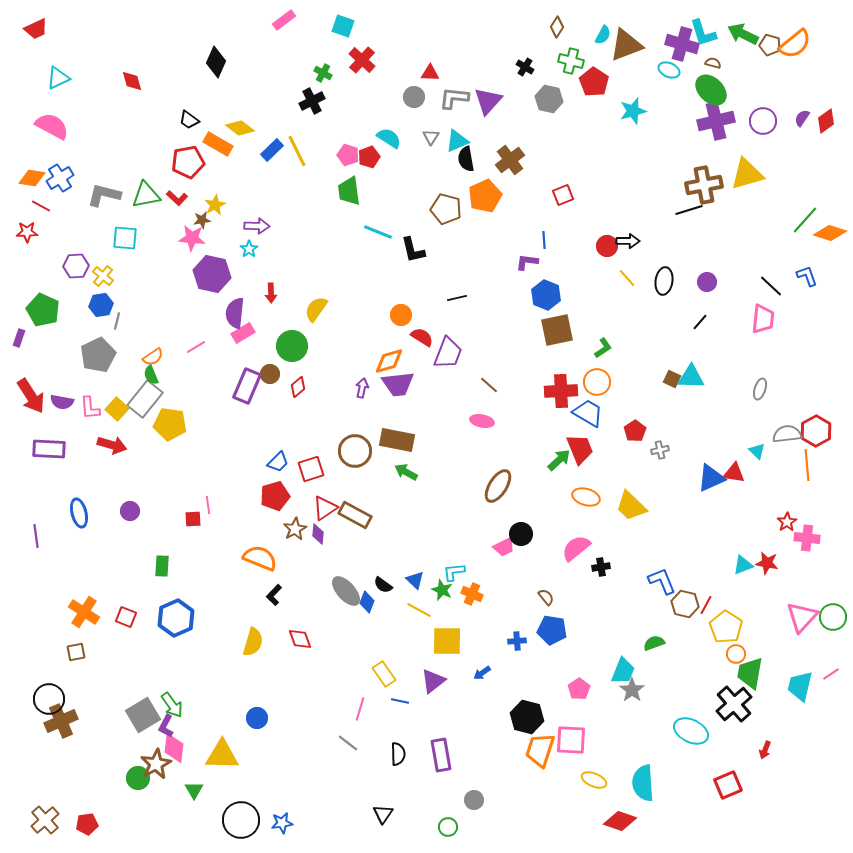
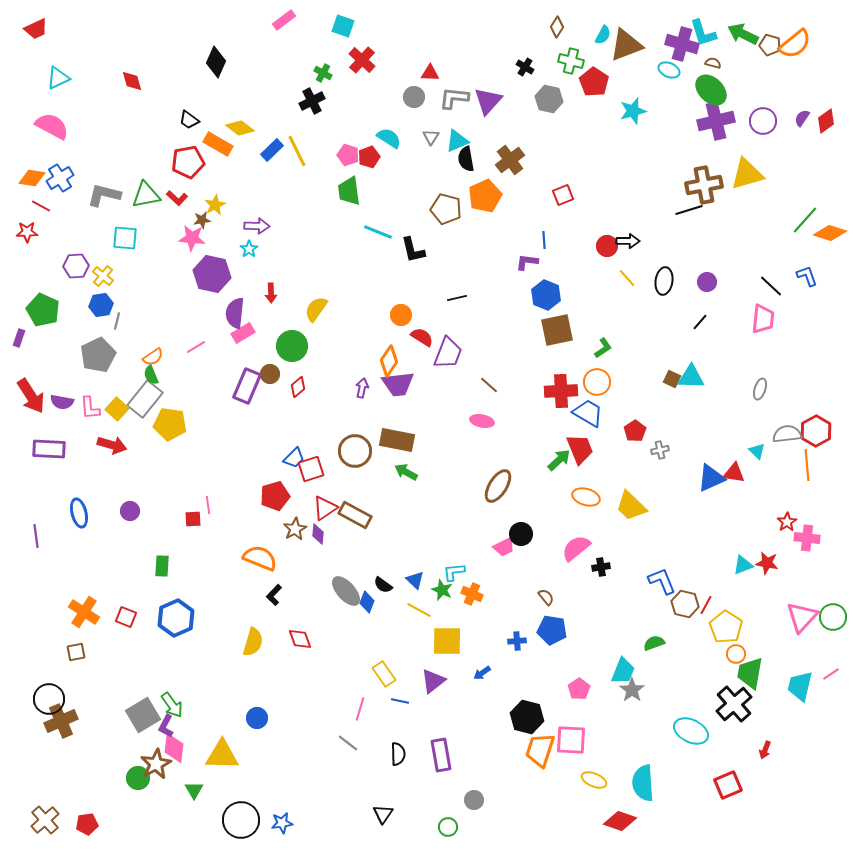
orange diamond at (389, 361): rotated 40 degrees counterclockwise
blue trapezoid at (278, 462): moved 16 px right, 4 px up
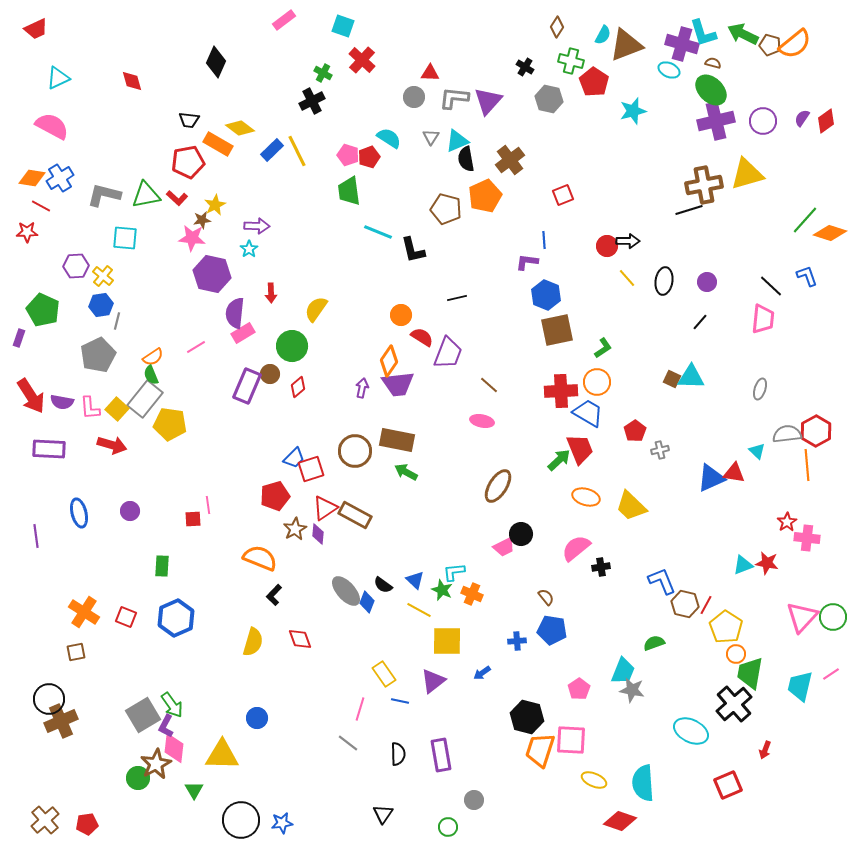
black trapezoid at (189, 120): rotated 30 degrees counterclockwise
gray star at (632, 690): rotated 25 degrees counterclockwise
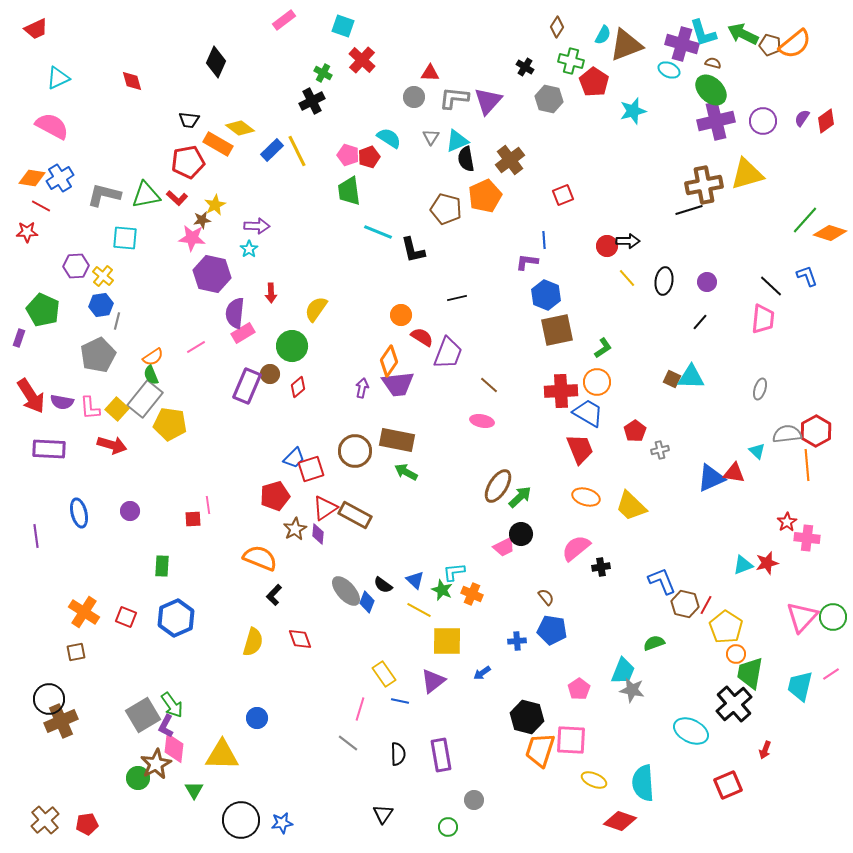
green arrow at (559, 460): moved 39 px left, 37 px down
red star at (767, 563): rotated 25 degrees counterclockwise
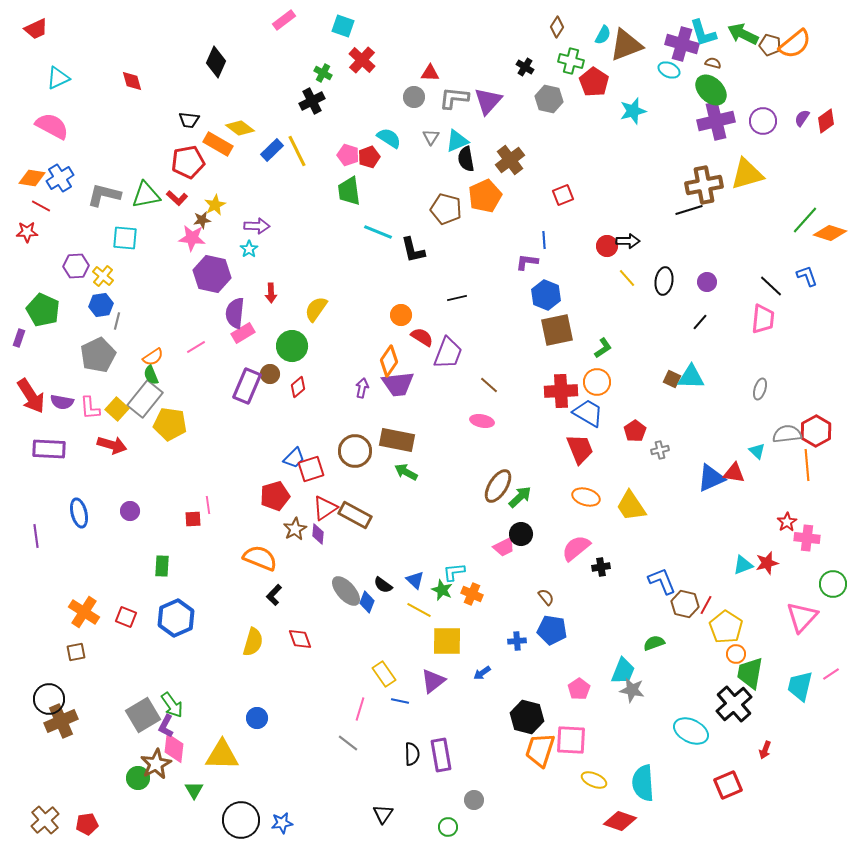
yellow trapezoid at (631, 506): rotated 12 degrees clockwise
green circle at (833, 617): moved 33 px up
black semicircle at (398, 754): moved 14 px right
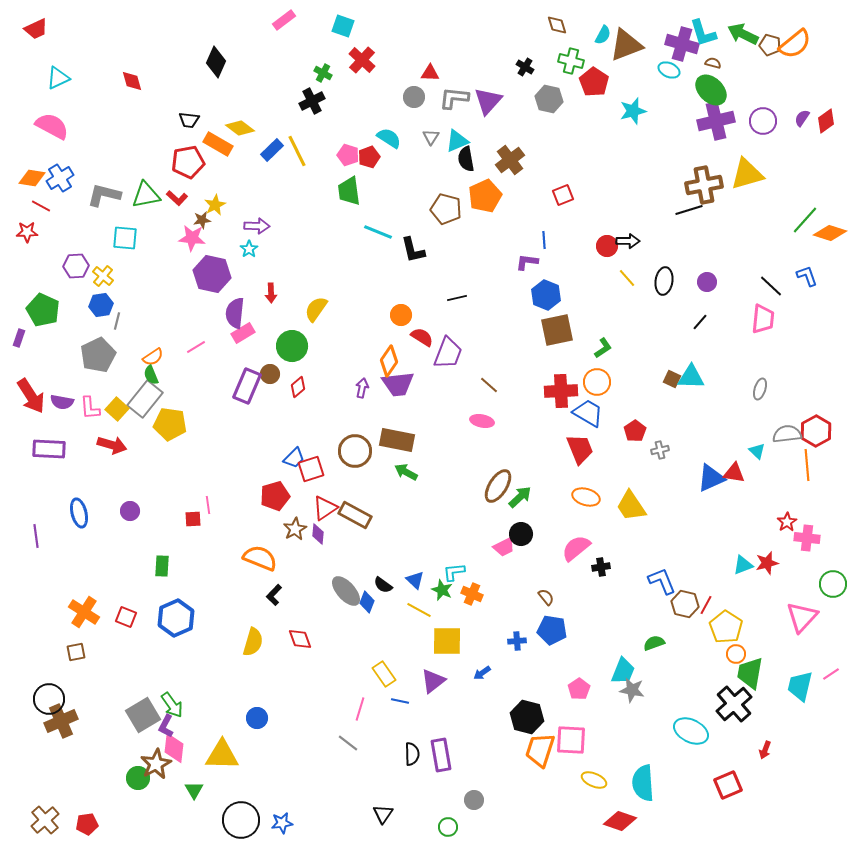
brown diamond at (557, 27): moved 2 px up; rotated 50 degrees counterclockwise
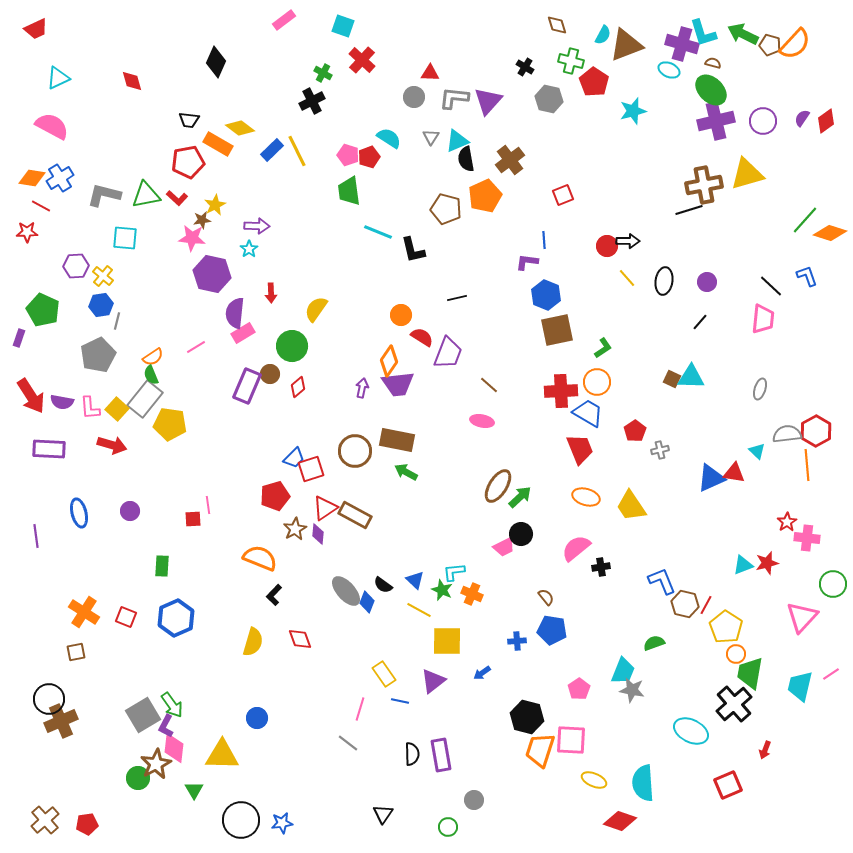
orange semicircle at (795, 44): rotated 8 degrees counterclockwise
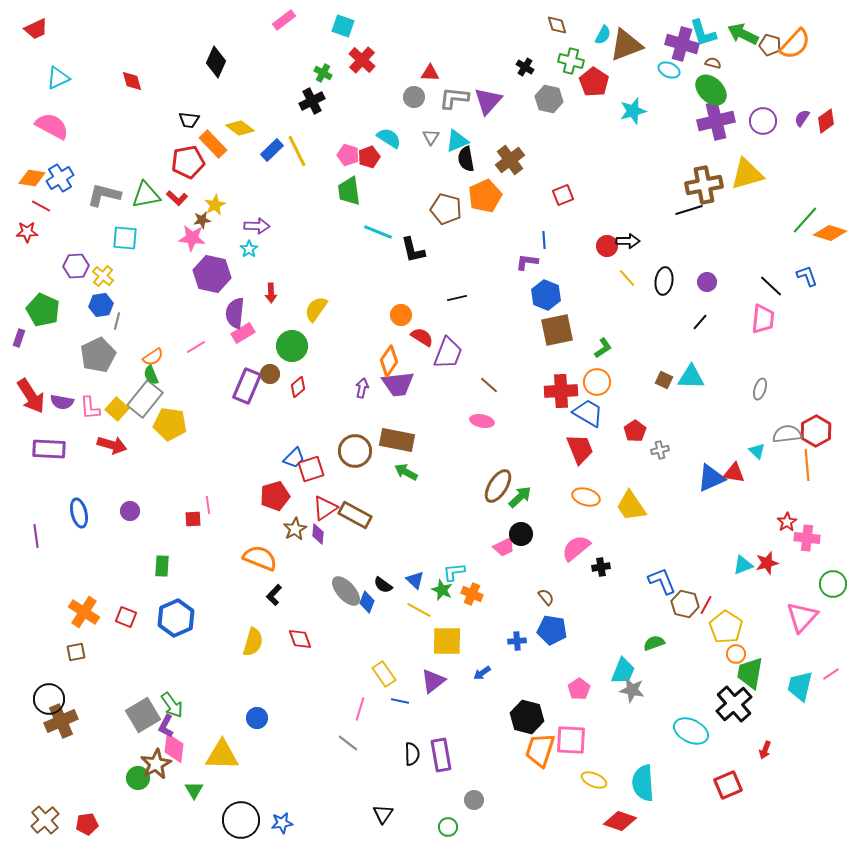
orange rectangle at (218, 144): moved 5 px left; rotated 16 degrees clockwise
brown square at (672, 379): moved 8 px left, 1 px down
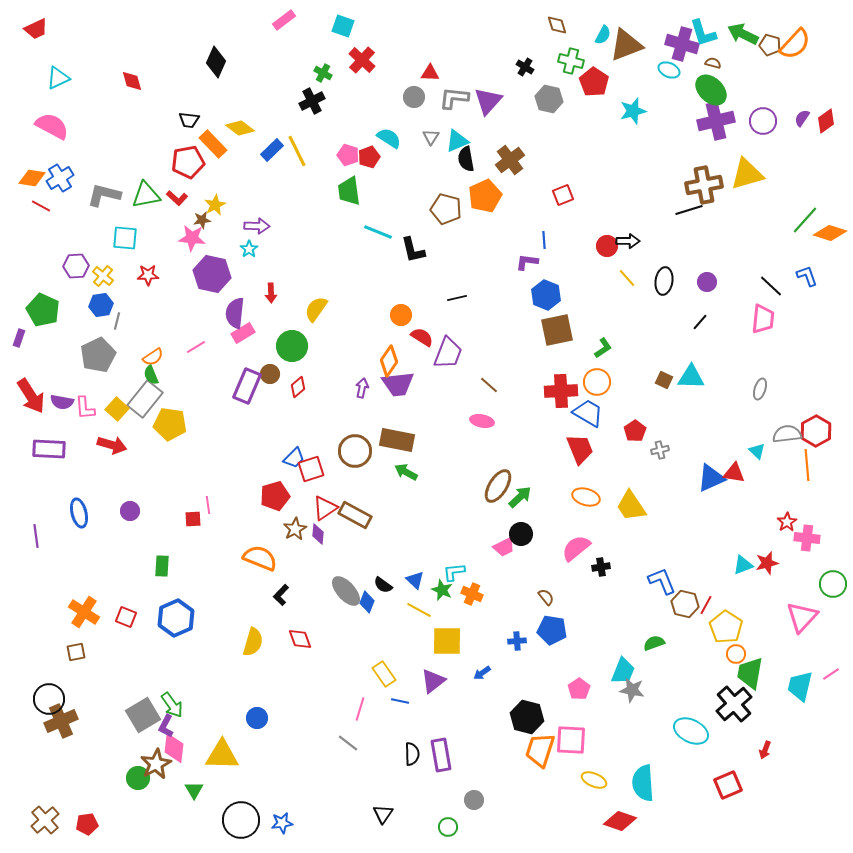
red star at (27, 232): moved 121 px right, 43 px down
pink L-shape at (90, 408): moved 5 px left
black L-shape at (274, 595): moved 7 px right
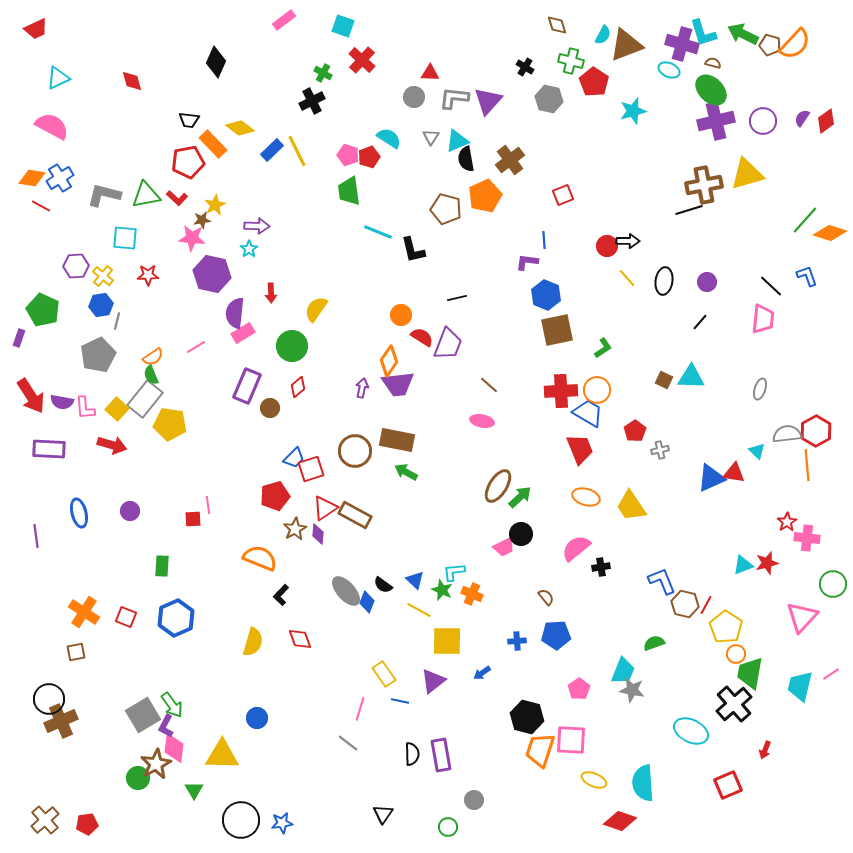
purple trapezoid at (448, 353): moved 9 px up
brown circle at (270, 374): moved 34 px down
orange circle at (597, 382): moved 8 px down
blue pentagon at (552, 630): moved 4 px right, 5 px down; rotated 12 degrees counterclockwise
